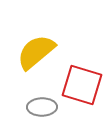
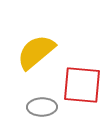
red square: rotated 12 degrees counterclockwise
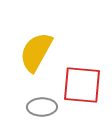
yellow semicircle: rotated 21 degrees counterclockwise
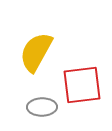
red square: rotated 12 degrees counterclockwise
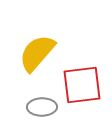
yellow semicircle: moved 1 px right, 1 px down; rotated 12 degrees clockwise
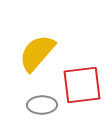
gray ellipse: moved 2 px up
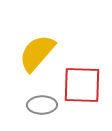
red square: rotated 9 degrees clockwise
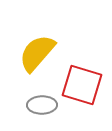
red square: rotated 15 degrees clockwise
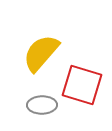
yellow semicircle: moved 4 px right
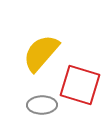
red square: moved 2 px left
